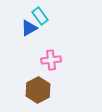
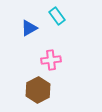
cyan rectangle: moved 17 px right
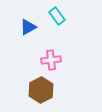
blue triangle: moved 1 px left, 1 px up
brown hexagon: moved 3 px right
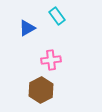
blue triangle: moved 1 px left, 1 px down
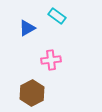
cyan rectangle: rotated 18 degrees counterclockwise
brown hexagon: moved 9 px left, 3 px down
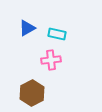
cyan rectangle: moved 18 px down; rotated 24 degrees counterclockwise
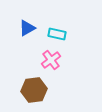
pink cross: rotated 30 degrees counterclockwise
brown hexagon: moved 2 px right, 3 px up; rotated 20 degrees clockwise
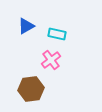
blue triangle: moved 1 px left, 2 px up
brown hexagon: moved 3 px left, 1 px up
